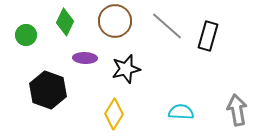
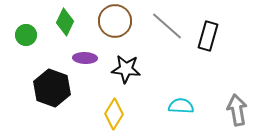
black star: rotated 20 degrees clockwise
black hexagon: moved 4 px right, 2 px up
cyan semicircle: moved 6 px up
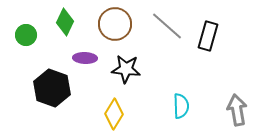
brown circle: moved 3 px down
cyan semicircle: rotated 85 degrees clockwise
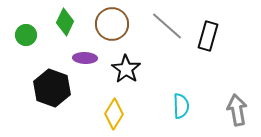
brown circle: moved 3 px left
black star: rotated 28 degrees clockwise
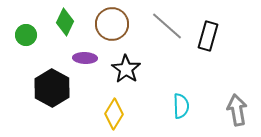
black hexagon: rotated 9 degrees clockwise
